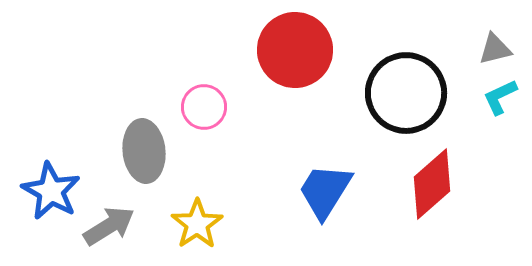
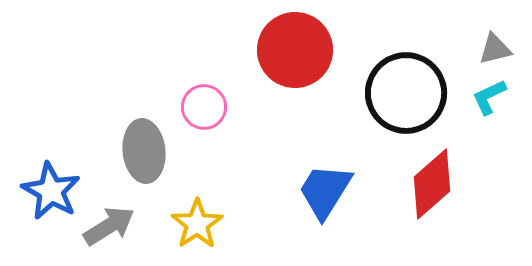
cyan L-shape: moved 11 px left
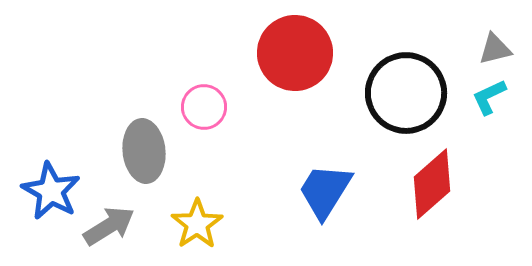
red circle: moved 3 px down
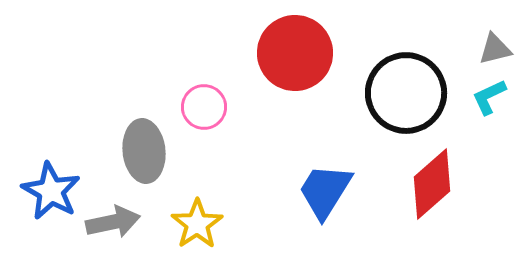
gray arrow: moved 4 px right, 4 px up; rotated 20 degrees clockwise
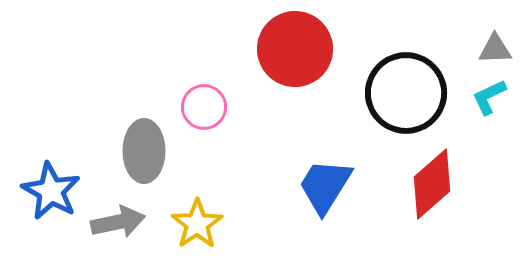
gray triangle: rotated 12 degrees clockwise
red circle: moved 4 px up
gray ellipse: rotated 6 degrees clockwise
blue trapezoid: moved 5 px up
gray arrow: moved 5 px right
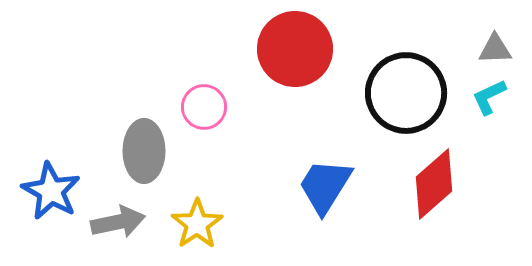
red diamond: moved 2 px right
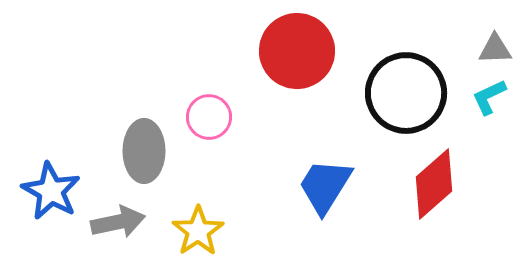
red circle: moved 2 px right, 2 px down
pink circle: moved 5 px right, 10 px down
yellow star: moved 1 px right, 7 px down
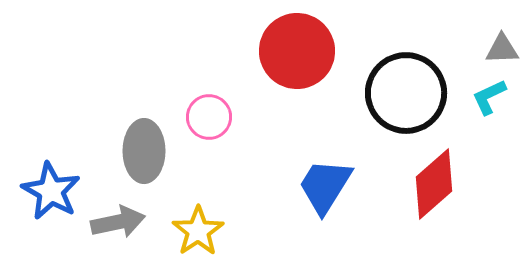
gray triangle: moved 7 px right
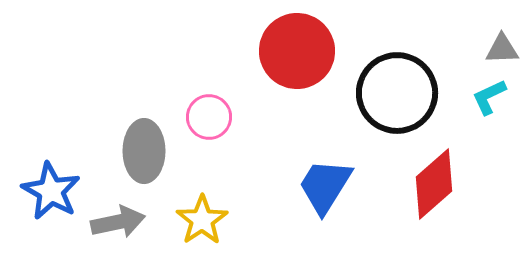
black circle: moved 9 px left
yellow star: moved 4 px right, 11 px up
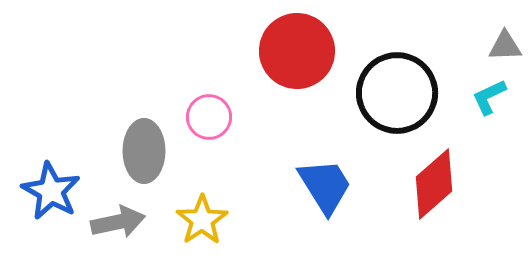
gray triangle: moved 3 px right, 3 px up
blue trapezoid: rotated 116 degrees clockwise
